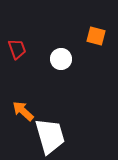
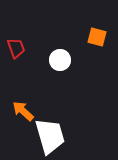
orange square: moved 1 px right, 1 px down
red trapezoid: moved 1 px left, 1 px up
white circle: moved 1 px left, 1 px down
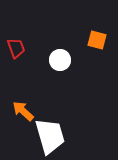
orange square: moved 3 px down
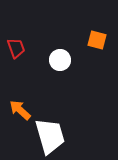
orange arrow: moved 3 px left, 1 px up
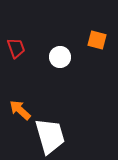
white circle: moved 3 px up
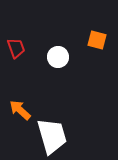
white circle: moved 2 px left
white trapezoid: moved 2 px right
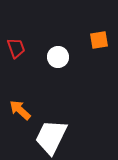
orange square: moved 2 px right; rotated 24 degrees counterclockwise
white trapezoid: moved 1 px left, 1 px down; rotated 138 degrees counterclockwise
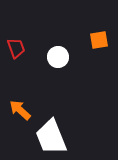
white trapezoid: rotated 48 degrees counterclockwise
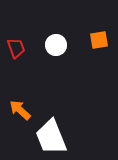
white circle: moved 2 px left, 12 px up
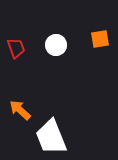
orange square: moved 1 px right, 1 px up
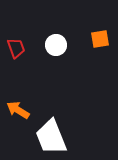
orange arrow: moved 2 px left; rotated 10 degrees counterclockwise
